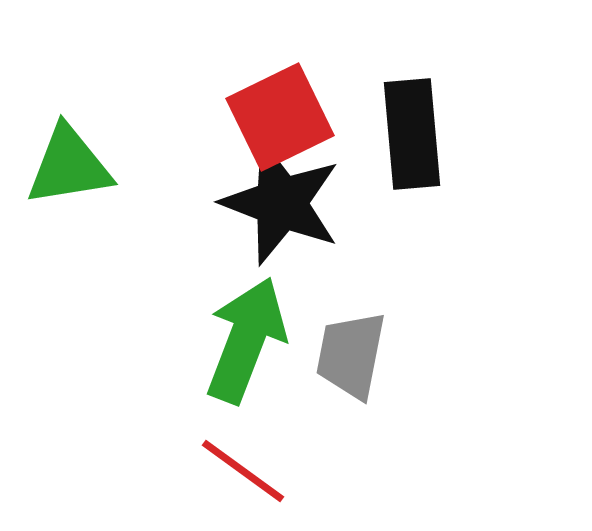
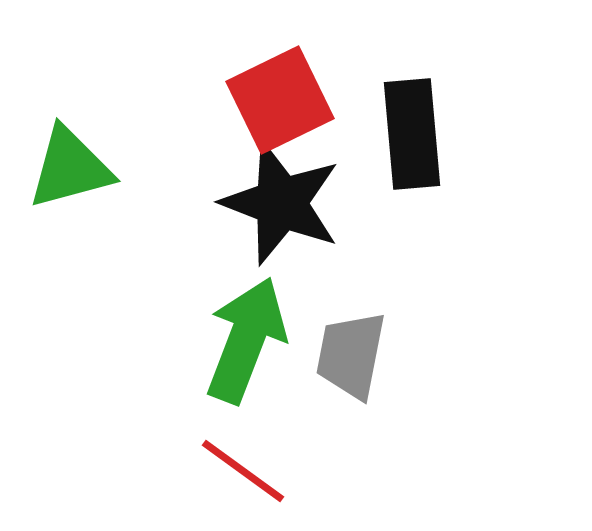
red square: moved 17 px up
green triangle: moved 1 px right, 2 px down; rotated 6 degrees counterclockwise
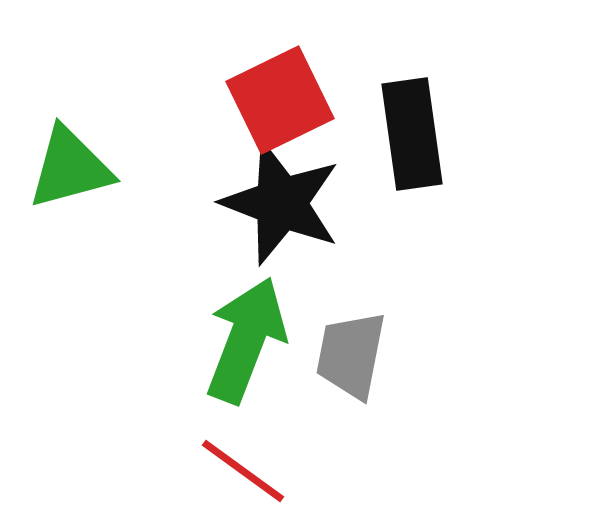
black rectangle: rotated 3 degrees counterclockwise
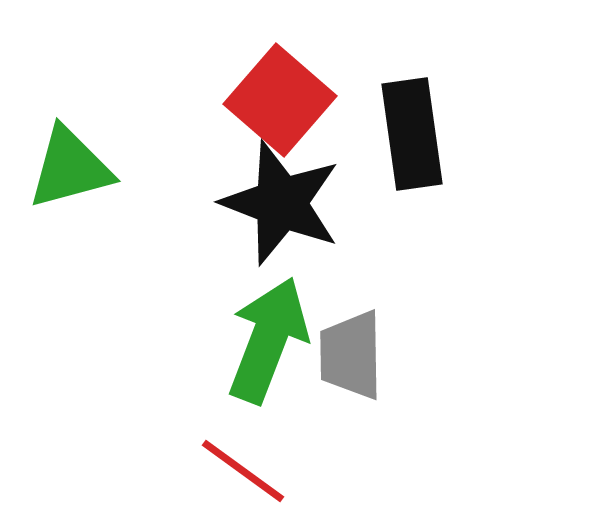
red square: rotated 23 degrees counterclockwise
green arrow: moved 22 px right
gray trapezoid: rotated 12 degrees counterclockwise
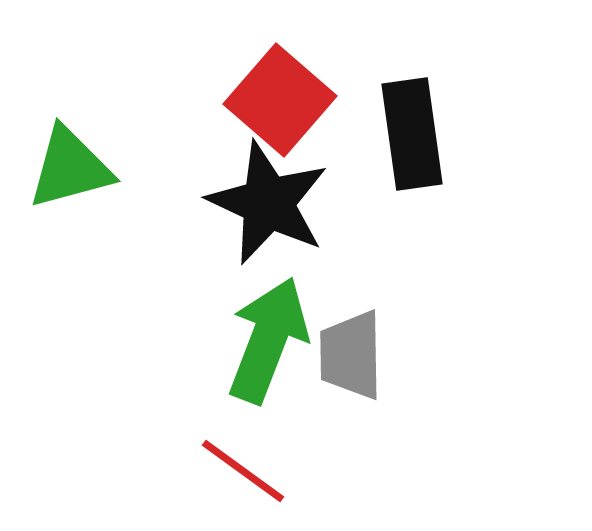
black star: moved 13 px left; rotated 4 degrees clockwise
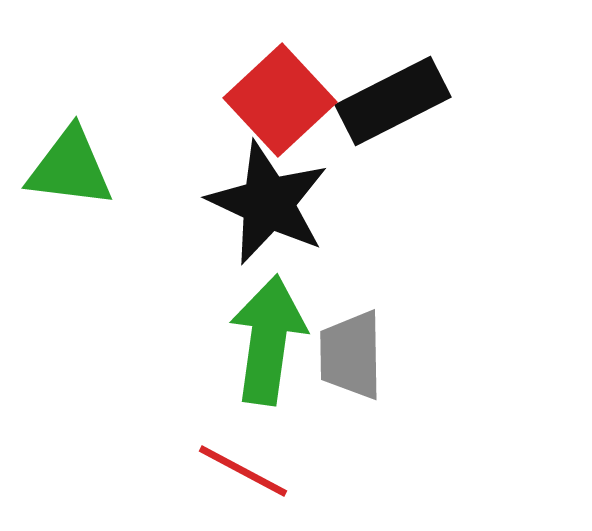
red square: rotated 6 degrees clockwise
black rectangle: moved 19 px left, 33 px up; rotated 71 degrees clockwise
green triangle: rotated 22 degrees clockwise
green arrow: rotated 13 degrees counterclockwise
red line: rotated 8 degrees counterclockwise
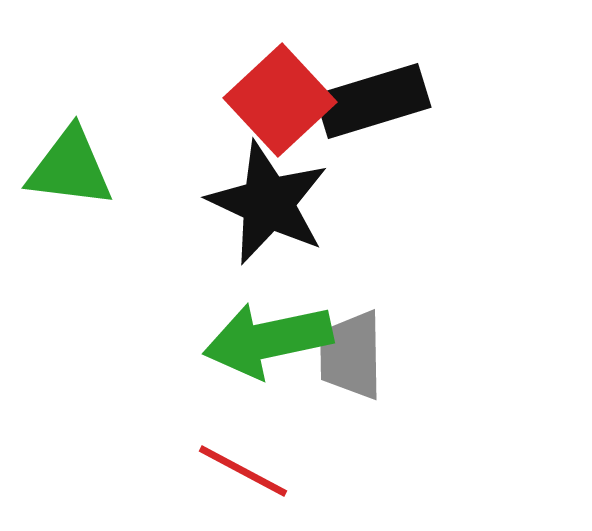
black rectangle: moved 20 px left; rotated 10 degrees clockwise
green arrow: rotated 110 degrees counterclockwise
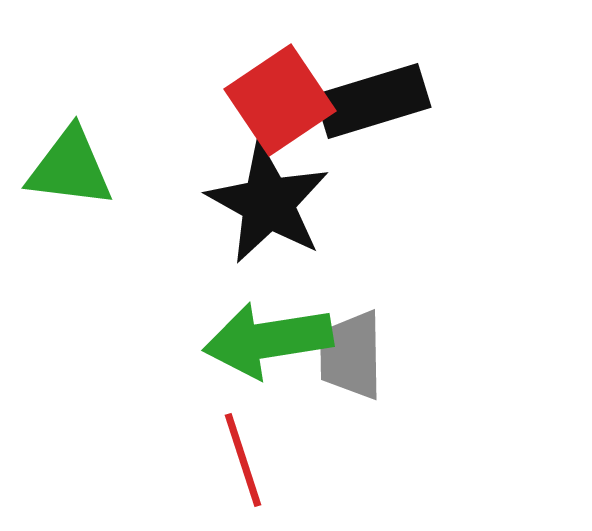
red square: rotated 9 degrees clockwise
black star: rotated 4 degrees clockwise
green arrow: rotated 3 degrees clockwise
red line: moved 11 px up; rotated 44 degrees clockwise
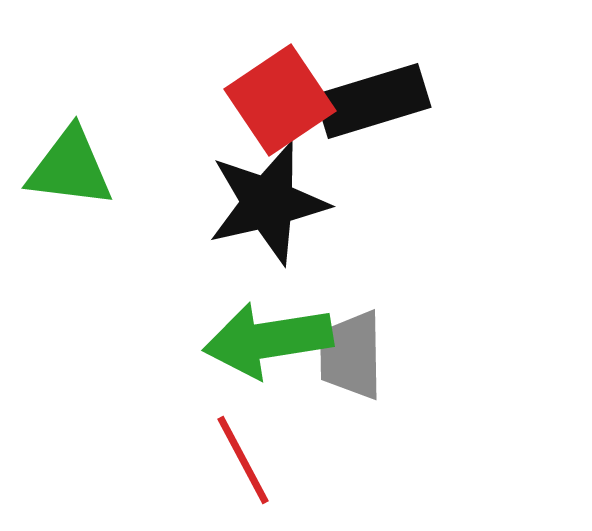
black star: rotated 30 degrees clockwise
red line: rotated 10 degrees counterclockwise
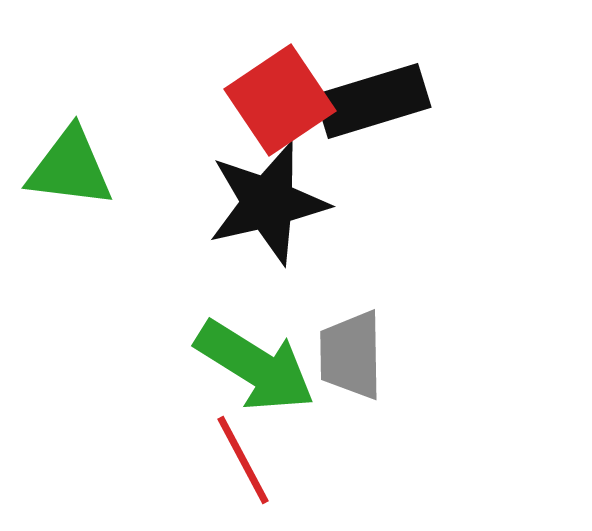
green arrow: moved 13 px left, 26 px down; rotated 139 degrees counterclockwise
